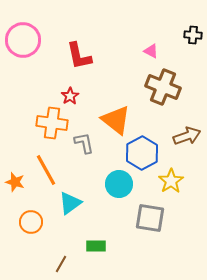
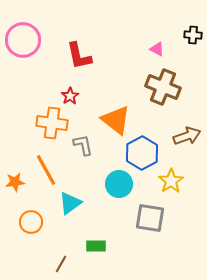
pink triangle: moved 6 px right, 2 px up
gray L-shape: moved 1 px left, 2 px down
orange star: rotated 24 degrees counterclockwise
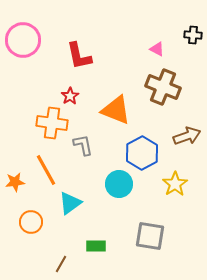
orange triangle: moved 10 px up; rotated 16 degrees counterclockwise
yellow star: moved 4 px right, 3 px down
gray square: moved 18 px down
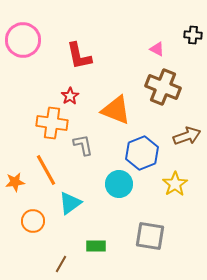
blue hexagon: rotated 8 degrees clockwise
orange circle: moved 2 px right, 1 px up
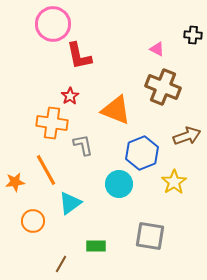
pink circle: moved 30 px right, 16 px up
yellow star: moved 1 px left, 2 px up
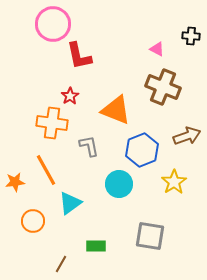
black cross: moved 2 px left, 1 px down
gray L-shape: moved 6 px right, 1 px down
blue hexagon: moved 3 px up
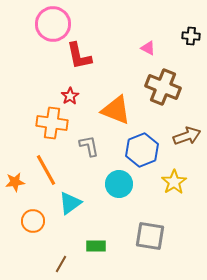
pink triangle: moved 9 px left, 1 px up
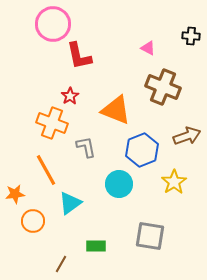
orange cross: rotated 12 degrees clockwise
gray L-shape: moved 3 px left, 1 px down
orange star: moved 12 px down
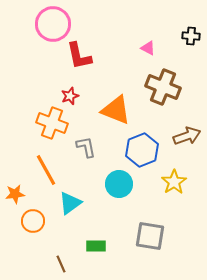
red star: rotated 12 degrees clockwise
brown line: rotated 54 degrees counterclockwise
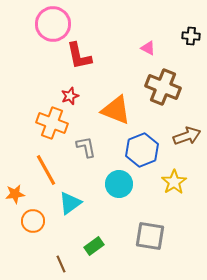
green rectangle: moved 2 px left; rotated 36 degrees counterclockwise
